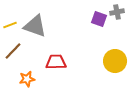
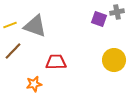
yellow circle: moved 1 px left, 1 px up
orange star: moved 7 px right, 5 px down
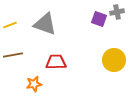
gray triangle: moved 10 px right, 2 px up
brown line: moved 4 px down; rotated 36 degrees clockwise
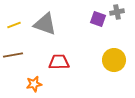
purple square: moved 1 px left
yellow line: moved 4 px right
red trapezoid: moved 3 px right
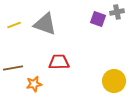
brown line: moved 13 px down
yellow circle: moved 21 px down
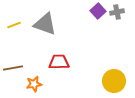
purple square: moved 8 px up; rotated 28 degrees clockwise
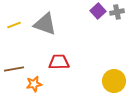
brown line: moved 1 px right, 1 px down
